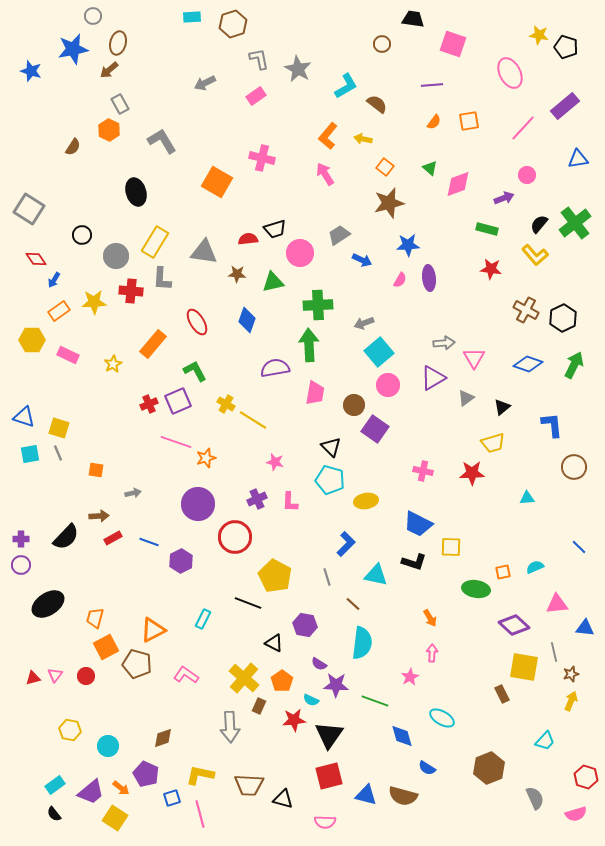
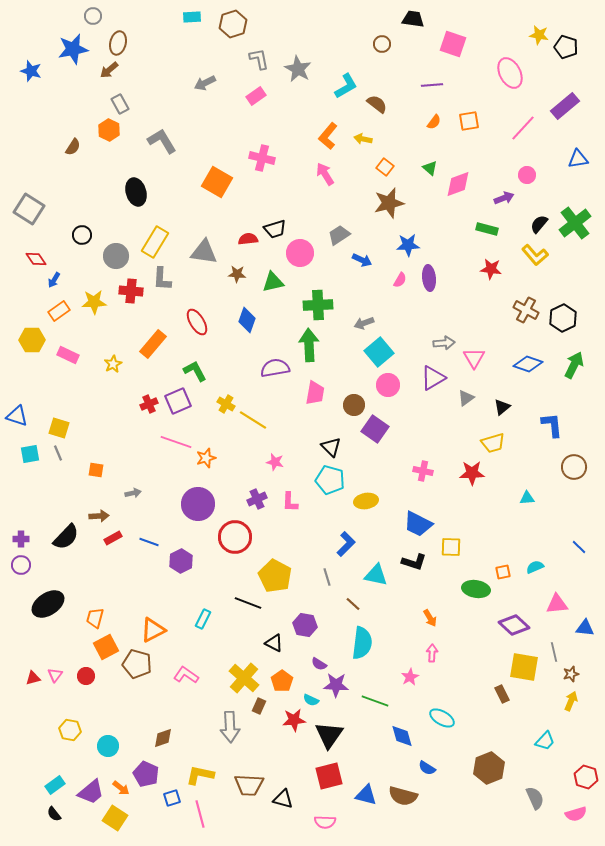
blue triangle at (24, 417): moved 7 px left, 1 px up
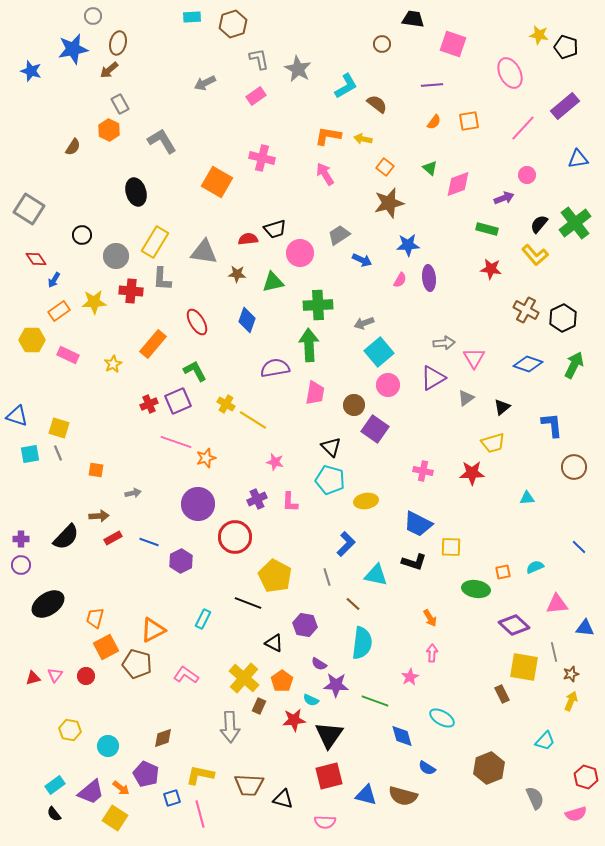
orange L-shape at (328, 136): rotated 60 degrees clockwise
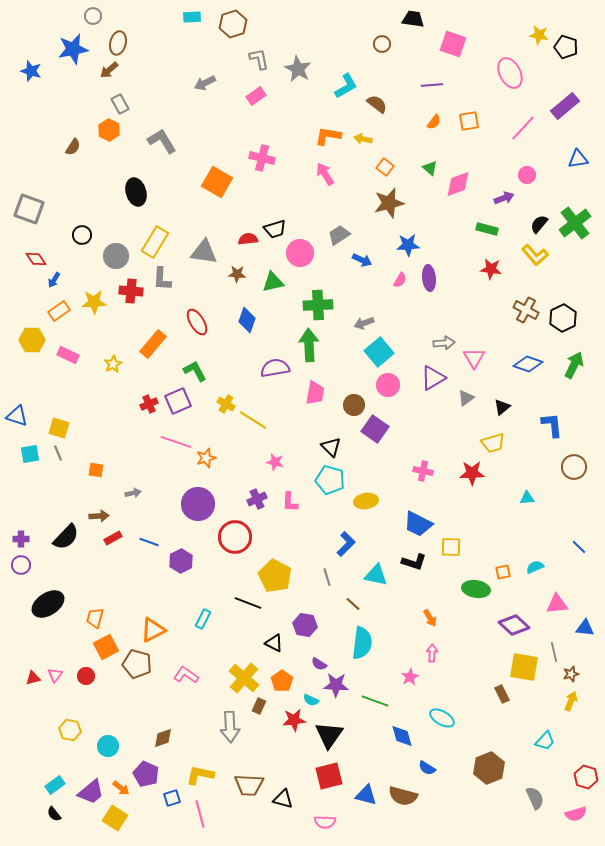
gray square at (29, 209): rotated 12 degrees counterclockwise
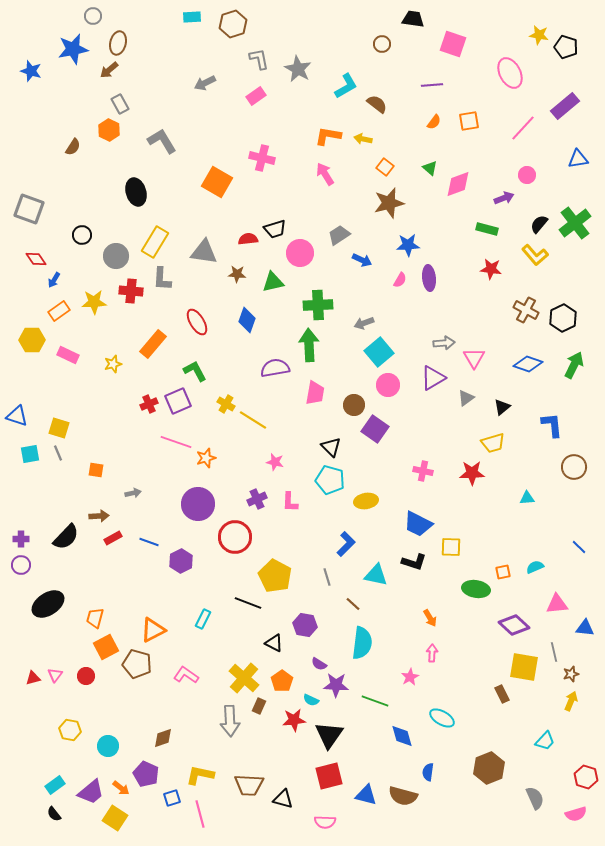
yellow star at (113, 364): rotated 12 degrees clockwise
gray arrow at (230, 727): moved 6 px up
blue semicircle at (427, 768): moved 1 px right, 4 px down; rotated 66 degrees clockwise
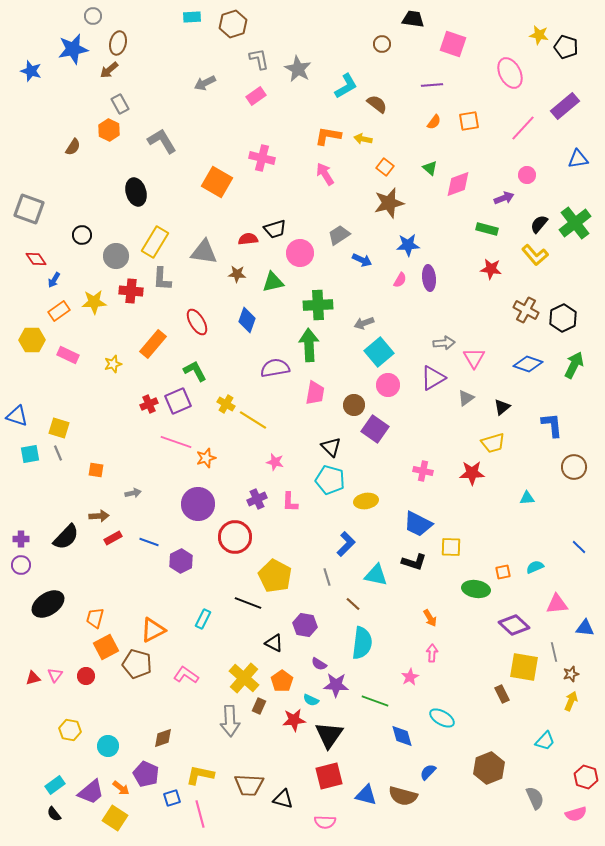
blue semicircle at (428, 772): rotated 36 degrees clockwise
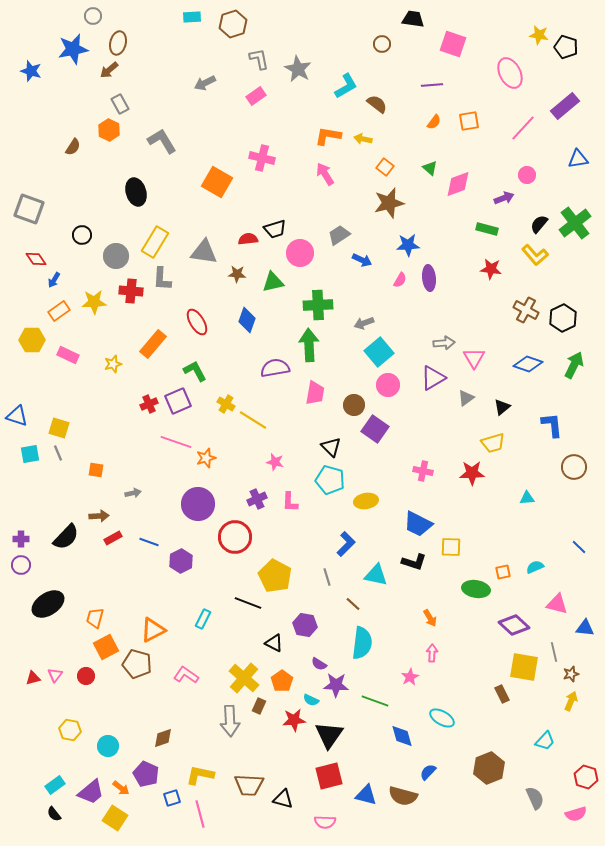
pink triangle at (557, 604): rotated 20 degrees clockwise
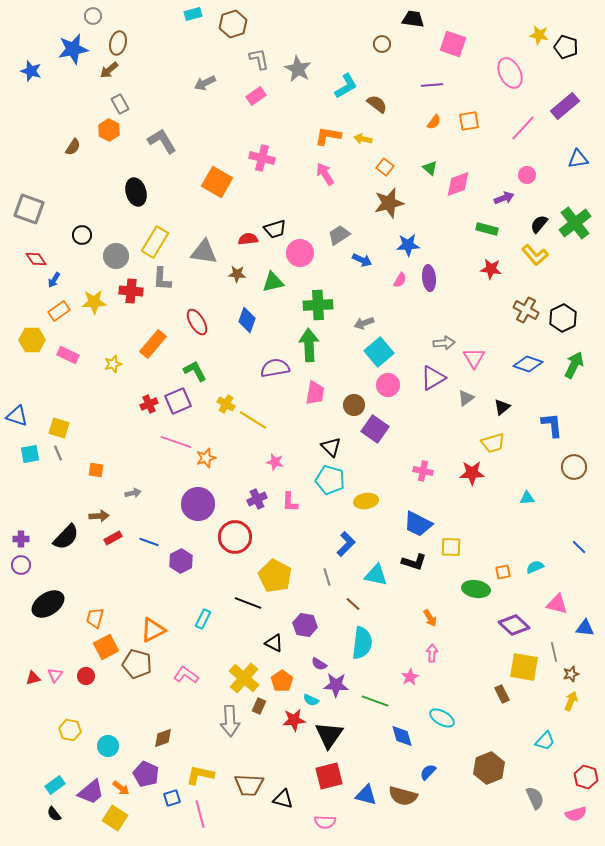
cyan rectangle at (192, 17): moved 1 px right, 3 px up; rotated 12 degrees counterclockwise
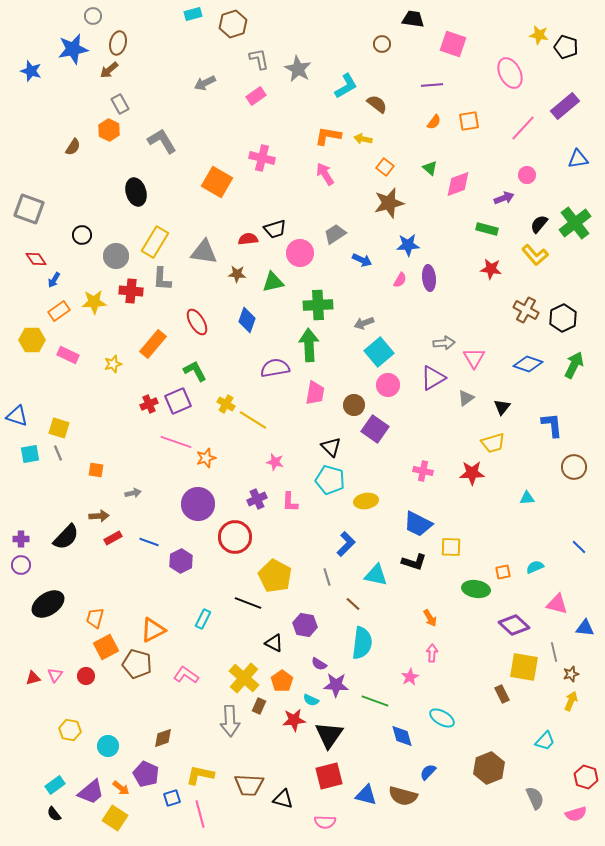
gray trapezoid at (339, 235): moved 4 px left, 1 px up
black triangle at (502, 407): rotated 12 degrees counterclockwise
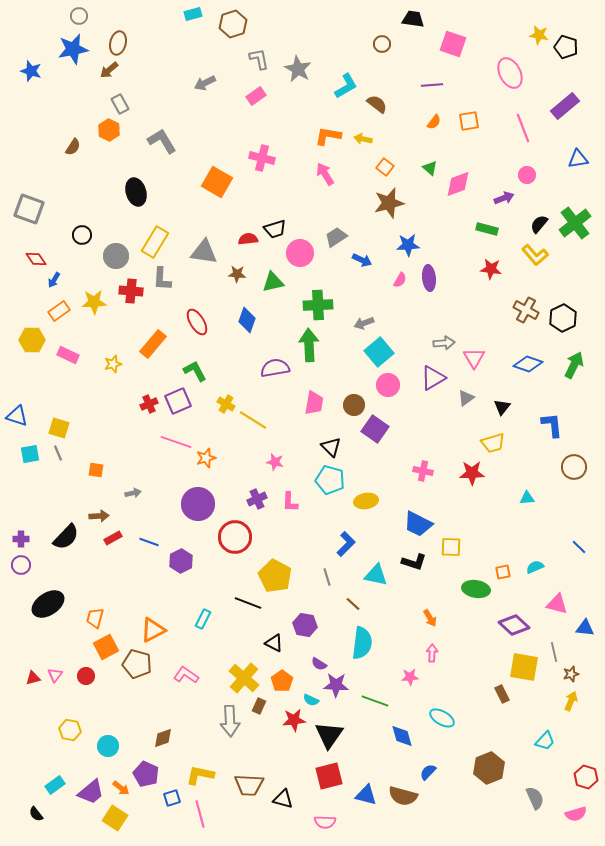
gray circle at (93, 16): moved 14 px left
pink line at (523, 128): rotated 64 degrees counterclockwise
gray trapezoid at (335, 234): moved 1 px right, 3 px down
pink trapezoid at (315, 393): moved 1 px left, 10 px down
pink star at (410, 677): rotated 24 degrees clockwise
black semicircle at (54, 814): moved 18 px left
